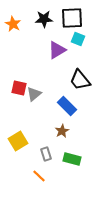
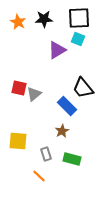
black square: moved 7 px right
orange star: moved 5 px right, 2 px up
black trapezoid: moved 3 px right, 8 px down
yellow square: rotated 36 degrees clockwise
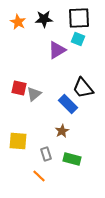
blue rectangle: moved 1 px right, 2 px up
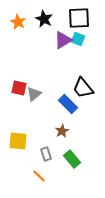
black star: rotated 30 degrees clockwise
purple triangle: moved 6 px right, 10 px up
green rectangle: rotated 36 degrees clockwise
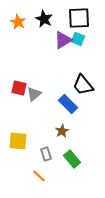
black trapezoid: moved 3 px up
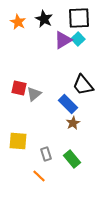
cyan square: rotated 24 degrees clockwise
brown star: moved 11 px right, 8 px up
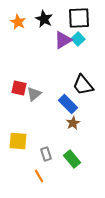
orange line: rotated 16 degrees clockwise
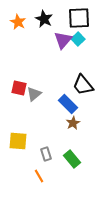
purple triangle: rotated 18 degrees counterclockwise
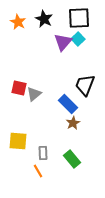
purple triangle: moved 2 px down
black trapezoid: moved 2 px right; rotated 60 degrees clockwise
gray rectangle: moved 3 px left, 1 px up; rotated 16 degrees clockwise
orange line: moved 1 px left, 5 px up
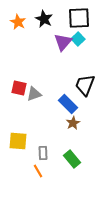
gray triangle: rotated 21 degrees clockwise
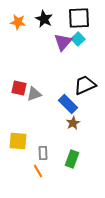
orange star: rotated 21 degrees counterclockwise
black trapezoid: rotated 45 degrees clockwise
green rectangle: rotated 60 degrees clockwise
